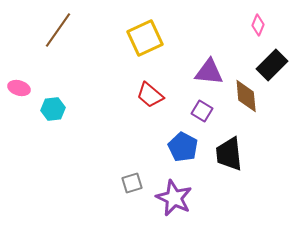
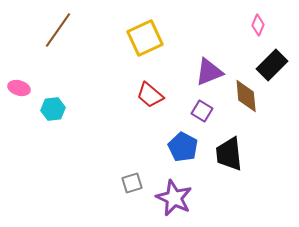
purple triangle: rotated 28 degrees counterclockwise
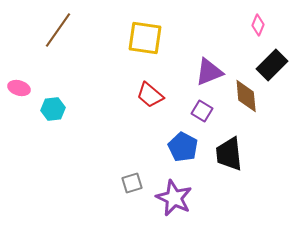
yellow square: rotated 33 degrees clockwise
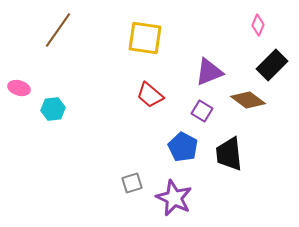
brown diamond: moved 2 px right, 4 px down; rotated 48 degrees counterclockwise
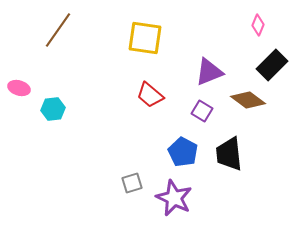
blue pentagon: moved 5 px down
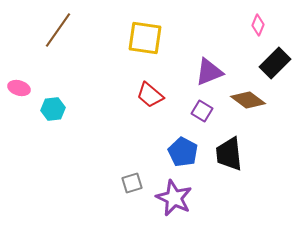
black rectangle: moved 3 px right, 2 px up
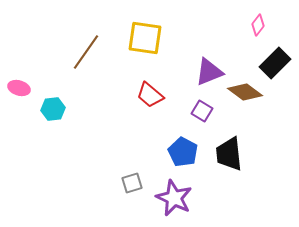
pink diamond: rotated 15 degrees clockwise
brown line: moved 28 px right, 22 px down
brown diamond: moved 3 px left, 8 px up
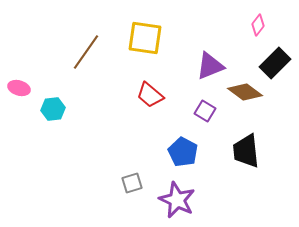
purple triangle: moved 1 px right, 6 px up
purple square: moved 3 px right
black trapezoid: moved 17 px right, 3 px up
purple star: moved 3 px right, 2 px down
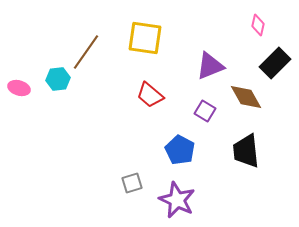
pink diamond: rotated 25 degrees counterclockwise
brown diamond: moved 1 px right, 5 px down; rotated 24 degrees clockwise
cyan hexagon: moved 5 px right, 30 px up
blue pentagon: moved 3 px left, 2 px up
